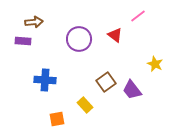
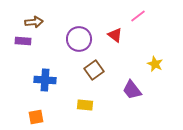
brown square: moved 12 px left, 12 px up
yellow rectangle: rotated 42 degrees counterclockwise
orange square: moved 21 px left, 2 px up
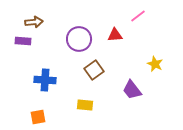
red triangle: rotated 42 degrees counterclockwise
orange square: moved 2 px right
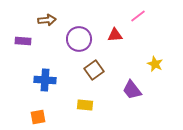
brown arrow: moved 13 px right, 2 px up
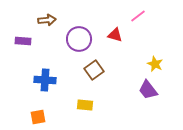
red triangle: rotated 21 degrees clockwise
purple trapezoid: moved 16 px right
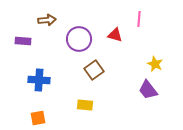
pink line: moved 1 px right, 3 px down; rotated 49 degrees counterclockwise
blue cross: moved 6 px left
orange square: moved 1 px down
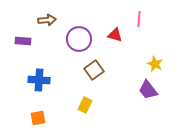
yellow rectangle: rotated 70 degrees counterclockwise
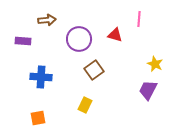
blue cross: moved 2 px right, 3 px up
purple trapezoid: rotated 65 degrees clockwise
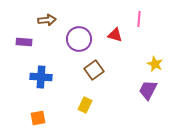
purple rectangle: moved 1 px right, 1 px down
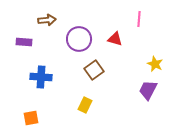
red triangle: moved 4 px down
orange square: moved 7 px left
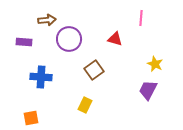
pink line: moved 2 px right, 1 px up
purple circle: moved 10 px left
